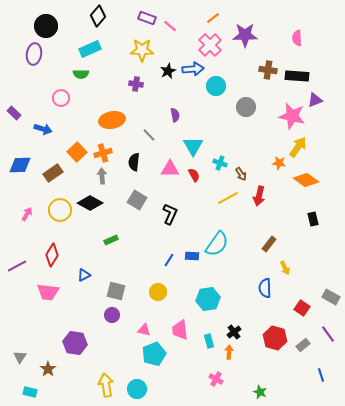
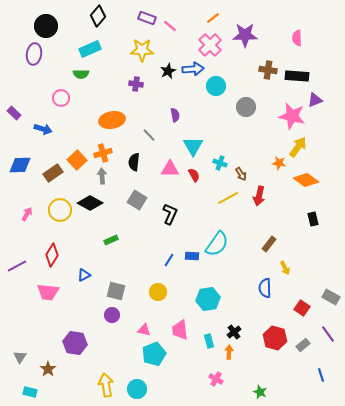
orange square at (77, 152): moved 8 px down
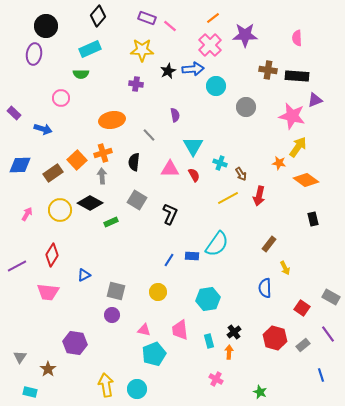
green rectangle at (111, 240): moved 18 px up
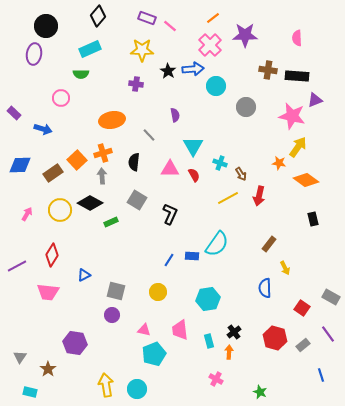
black star at (168, 71): rotated 14 degrees counterclockwise
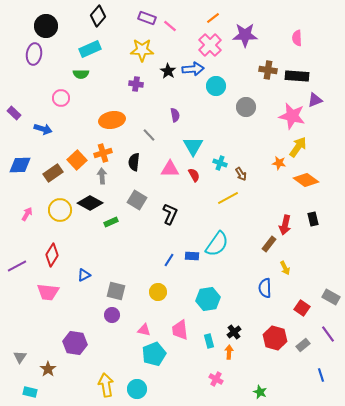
red arrow at (259, 196): moved 26 px right, 29 px down
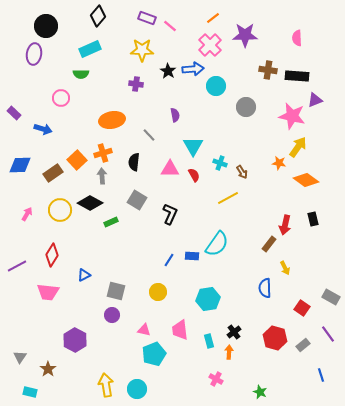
brown arrow at (241, 174): moved 1 px right, 2 px up
purple hexagon at (75, 343): moved 3 px up; rotated 20 degrees clockwise
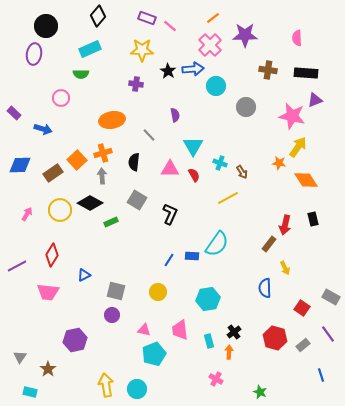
black rectangle at (297, 76): moved 9 px right, 3 px up
orange diamond at (306, 180): rotated 20 degrees clockwise
purple hexagon at (75, 340): rotated 20 degrees clockwise
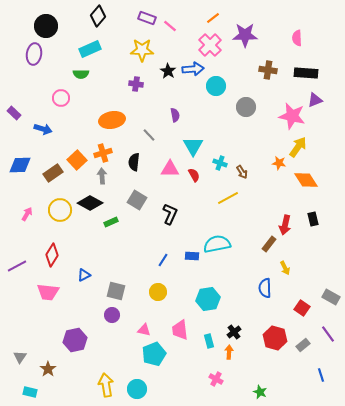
cyan semicircle at (217, 244): rotated 136 degrees counterclockwise
blue line at (169, 260): moved 6 px left
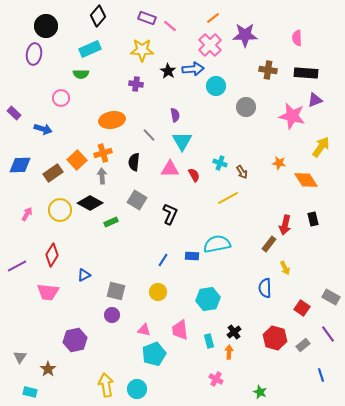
cyan triangle at (193, 146): moved 11 px left, 5 px up
yellow arrow at (298, 147): moved 23 px right
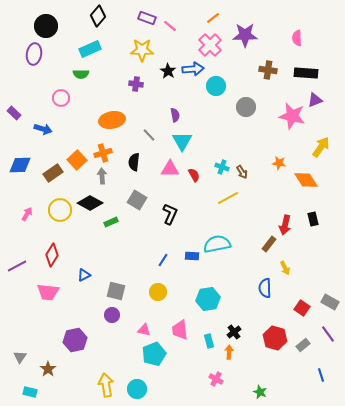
cyan cross at (220, 163): moved 2 px right, 4 px down
gray rectangle at (331, 297): moved 1 px left, 5 px down
